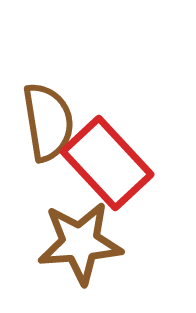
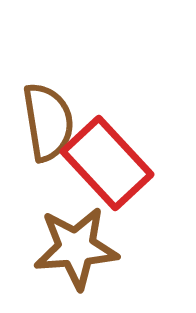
brown star: moved 4 px left, 5 px down
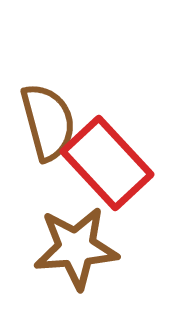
brown semicircle: rotated 6 degrees counterclockwise
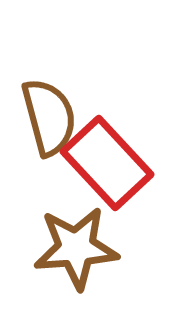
brown semicircle: moved 1 px right, 5 px up
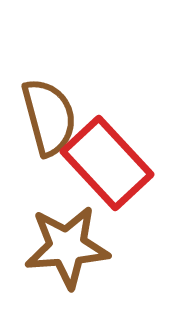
brown star: moved 9 px left, 1 px up
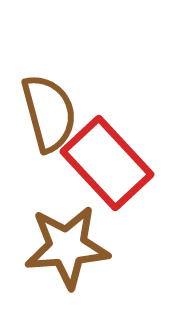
brown semicircle: moved 4 px up
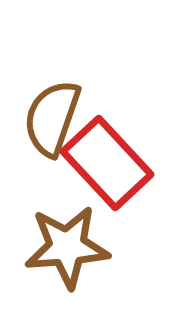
brown semicircle: moved 3 px right, 5 px down; rotated 146 degrees counterclockwise
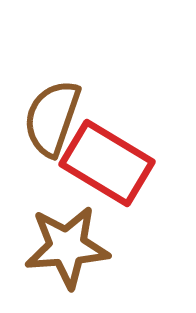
red rectangle: rotated 16 degrees counterclockwise
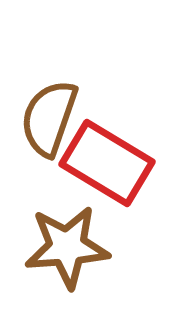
brown semicircle: moved 3 px left
